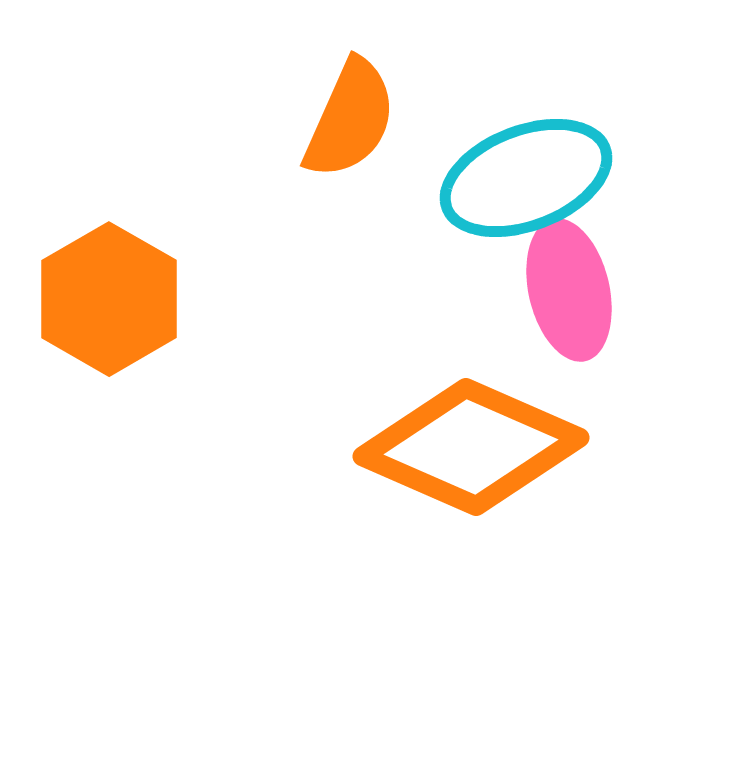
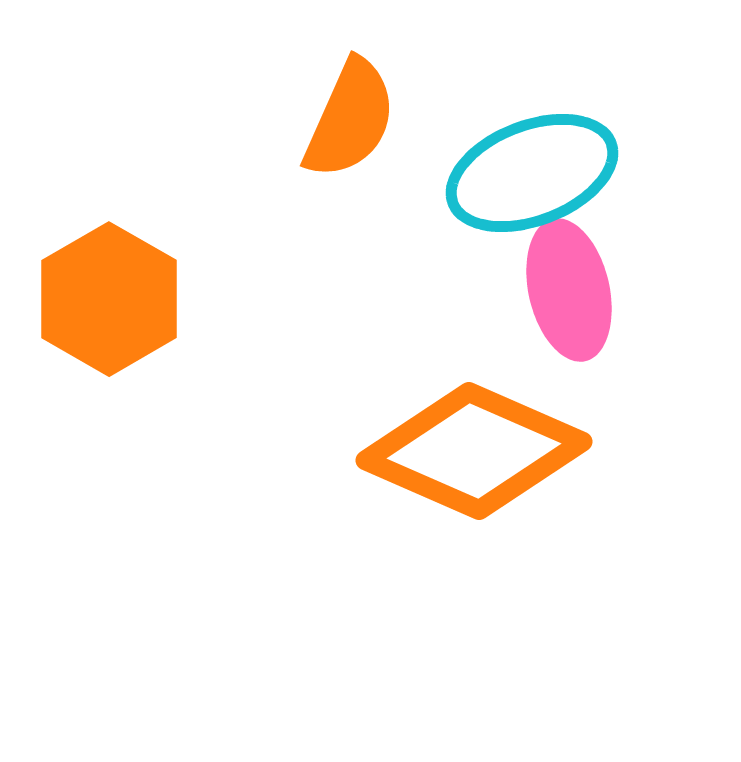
cyan ellipse: moved 6 px right, 5 px up
orange diamond: moved 3 px right, 4 px down
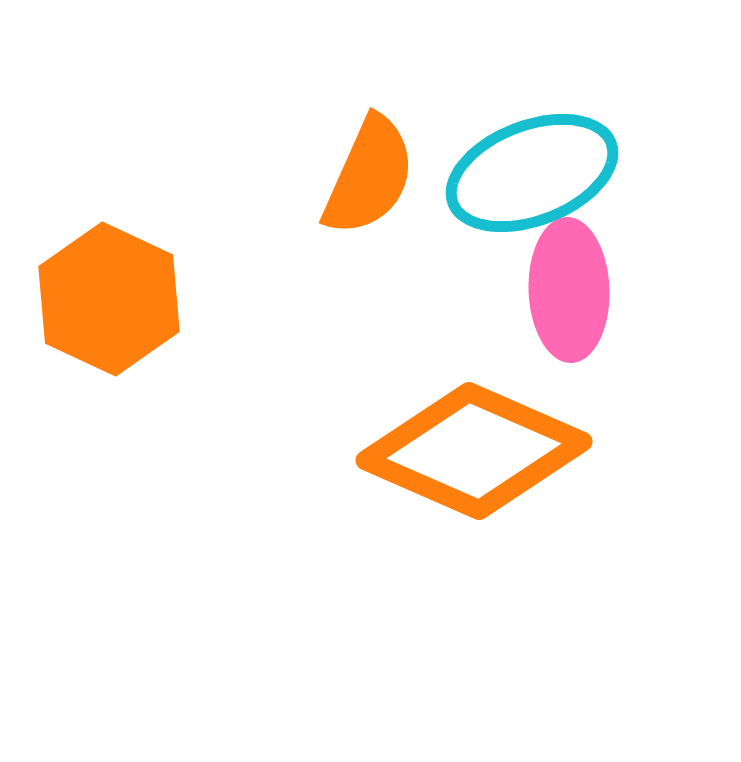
orange semicircle: moved 19 px right, 57 px down
pink ellipse: rotated 11 degrees clockwise
orange hexagon: rotated 5 degrees counterclockwise
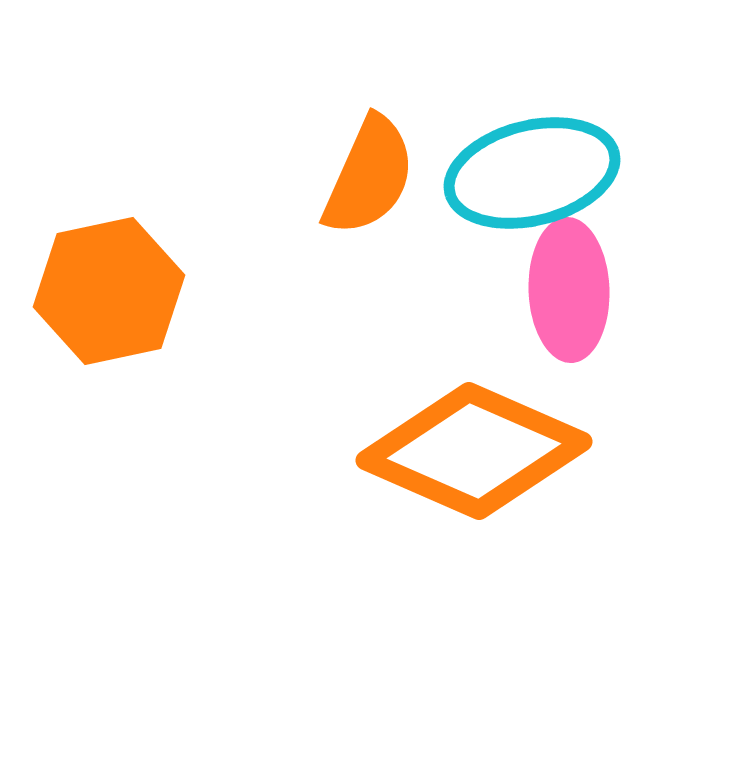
cyan ellipse: rotated 7 degrees clockwise
orange hexagon: moved 8 px up; rotated 23 degrees clockwise
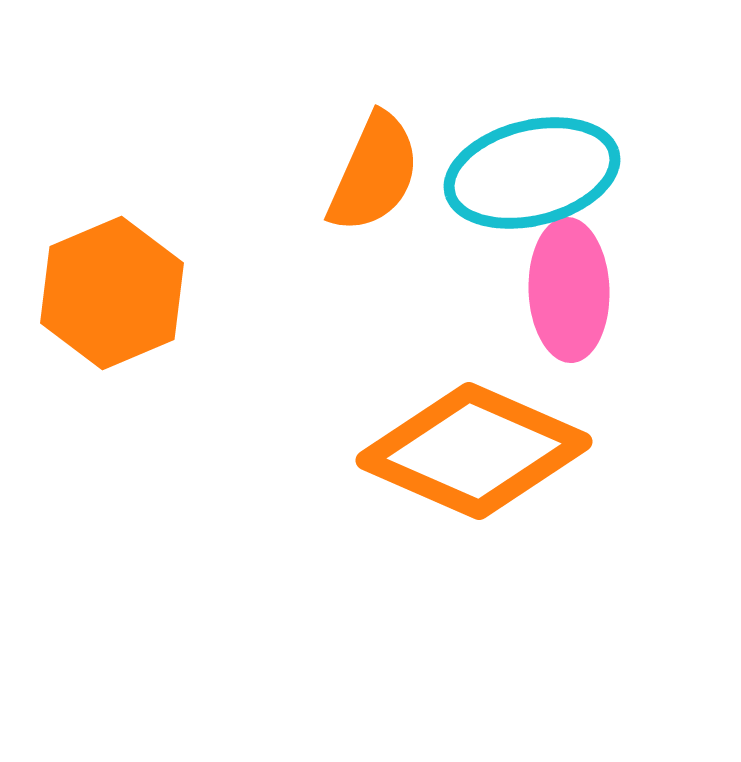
orange semicircle: moved 5 px right, 3 px up
orange hexagon: moved 3 px right, 2 px down; rotated 11 degrees counterclockwise
